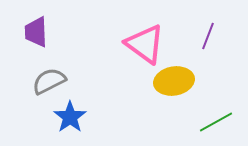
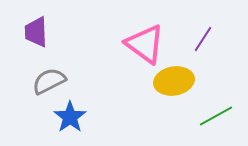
purple line: moved 5 px left, 3 px down; rotated 12 degrees clockwise
green line: moved 6 px up
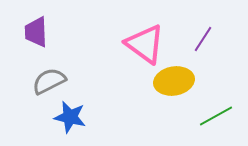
blue star: rotated 24 degrees counterclockwise
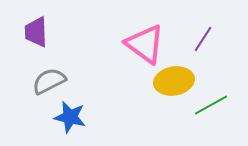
green line: moved 5 px left, 11 px up
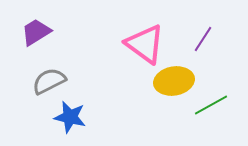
purple trapezoid: rotated 60 degrees clockwise
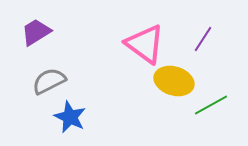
yellow ellipse: rotated 27 degrees clockwise
blue star: rotated 12 degrees clockwise
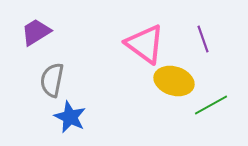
purple line: rotated 52 degrees counterclockwise
gray semicircle: moved 3 px right, 1 px up; rotated 52 degrees counterclockwise
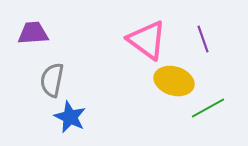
purple trapezoid: moved 3 px left, 1 px down; rotated 28 degrees clockwise
pink triangle: moved 2 px right, 4 px up
green line: moved 3 px left, 3 px down
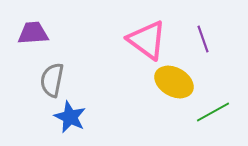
yellow ellipse: moved 1 px down; rotated 12 degrees clockwise
green line: moved 5 px right, 4 px down
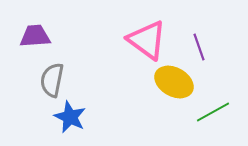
purple trapezoid: moved 2 px right, 3 px down
purple line: moved 4 px left, 8 px down
